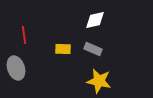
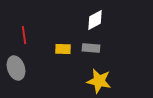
white diamond: rotated 15 degrees counterclockwise
gray rectangle: moved 2 px left, 1 px up; rotated 18 degrees counterclockwise
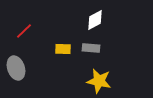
red line: moved 4 px up; rotated 54 degrees clockwise
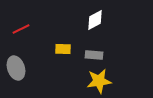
red line: moved 3 px left, 2 px up; rotated 18 degrees clockwise
gray rectangle: moved 3 px right, 7 px down
yellow star: rotated 20 degrees counterclockwise
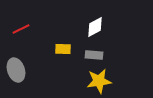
white diamond: moved 7 px down
gray ellipse: moved 2 px down
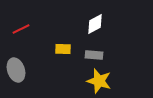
white diamond: moved 3 px up
yellow star: rotated 25 degrees clockwise
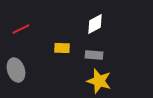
yellow rectangle: moved 1 px left, 1 px up
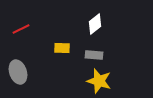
white diamond: rotated 10 degrees counterclockwise
gray ellipse: moved 2 px right, 2 px down
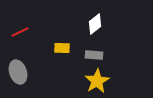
red line: moved 1 px left, 3 px down
yellow star: moved 2 px left; rotated 25 degrees clockwise
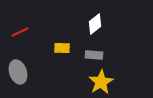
yellow star: moved 4 px right, 1 px down
